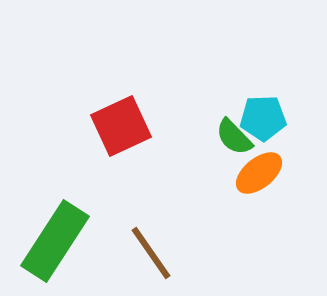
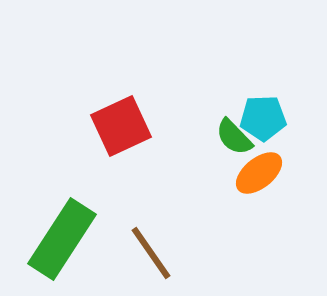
green rectangle: moved 7 px right, 2 px up
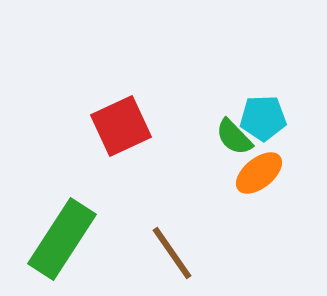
brown line: moved 21 px right
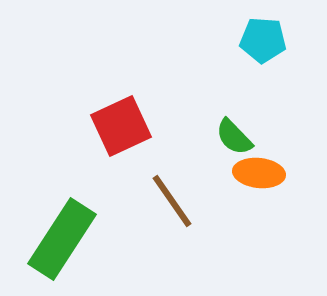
cyan pentagon: moved 78 px up; rotated 6 degrees clockwise
orange ellipse: rotated 45 degrees clockwise
brown line: moved 52 px up
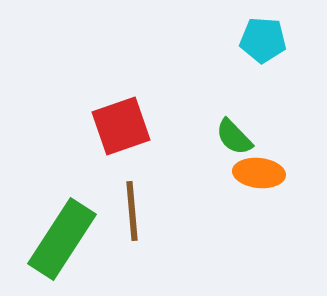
red square: rotated 6 degrees clockwise
brown line: moved 40 px left, 10 px down; rotated 30 degrees clockwise
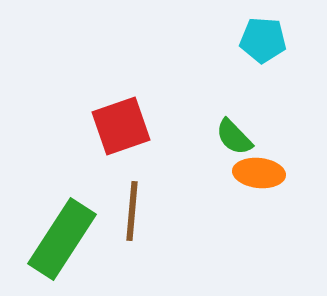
brown line: rotated 10 degrees clockwise
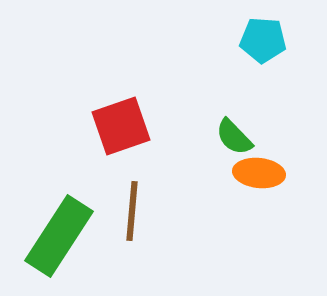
green rectangle: moved 3 px left, 3 px up
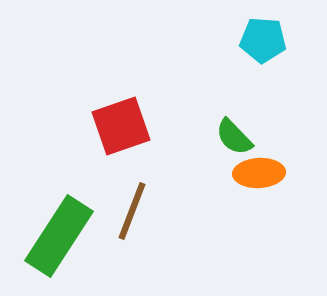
orange ellipse: rotated 9 degrees counterclockwise
brown line: rotated 16 degrees clockwise
